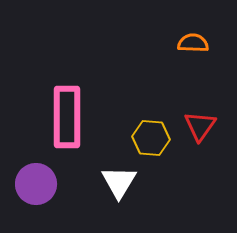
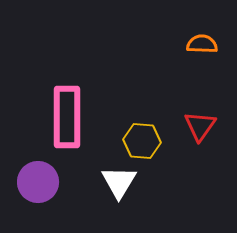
orange semicircle: moved 9 px right, 1 px down
yellow hexagon: moved 9 px left, 3 px down
purple circle: moved 2 px right, 2 px up
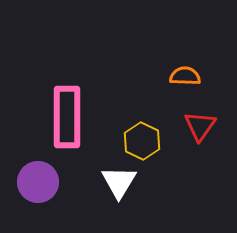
orange semicircle: moved 17 px left, 32 px down
yellow hexagon: rotated 21 degrees clockwise
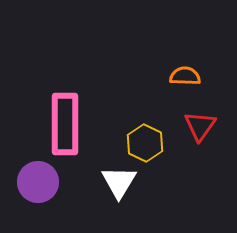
pink rectangle: moved 2 px left, 7 px down
yellow hexagon: moved 3 px right, 2 px down
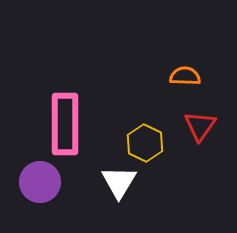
purple circle: moved 2 px right
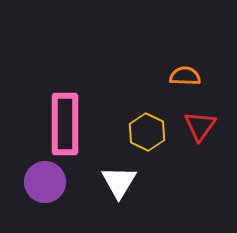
yellow hexagon: moved 2 px right, 11 px up
purple circle: moved 5 px right
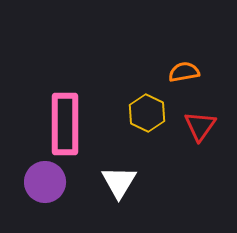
orange semicircle: moved 1 px left, 4 px up; rotated 12 degrees counterclockwise
yellow hexagon: moved 19 px up
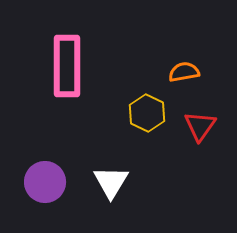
pink rectangle: moved 2 px right, 58 px up
white triangle: moved 8 px left
